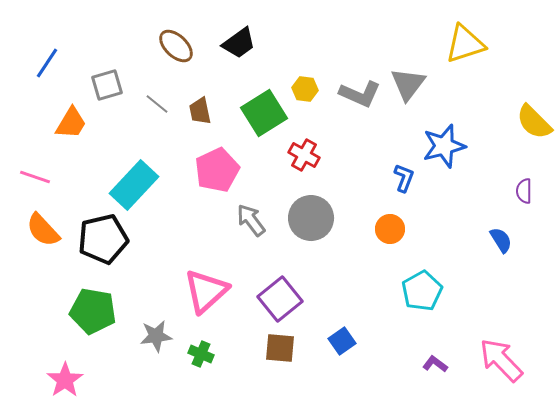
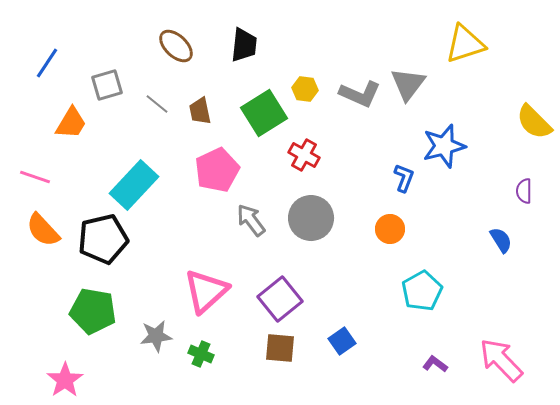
black trapezoid: moved 5 px right, 2 px down; rotated 48 degrees counterclockwise
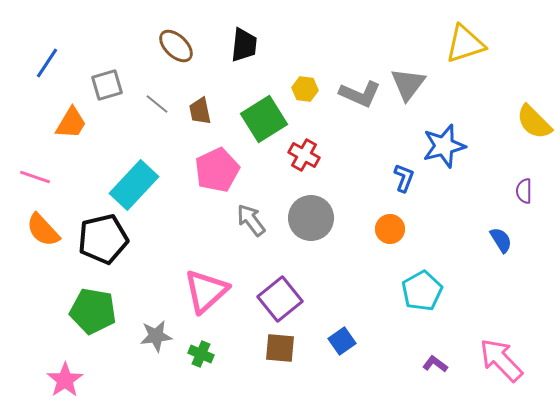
green square: moved 6 px down
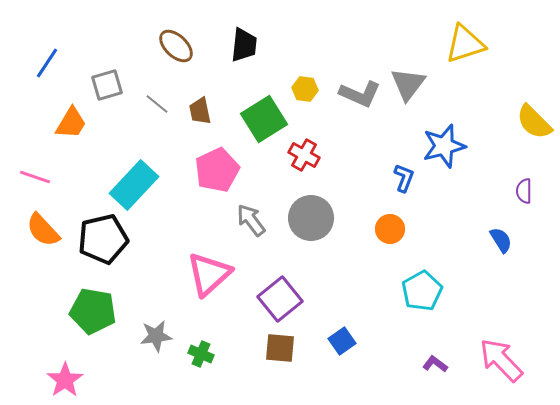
pink triangle: moved 3 px right, 17 px up
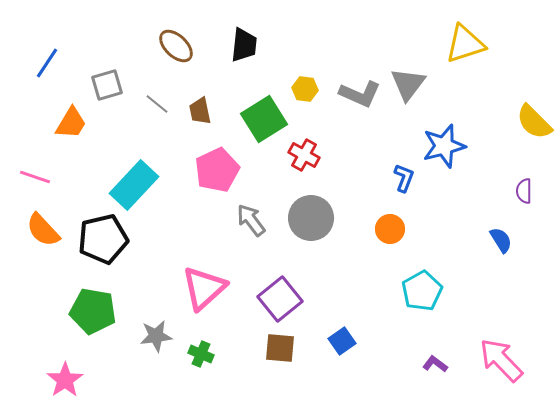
pink triangle: moved 5 px left, 14 px down
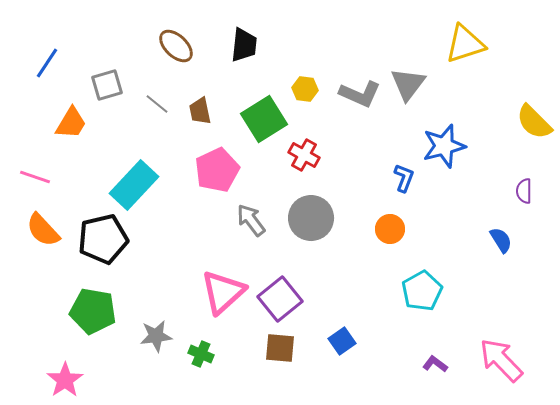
pink triangle: moved 19 px right, 4 px down
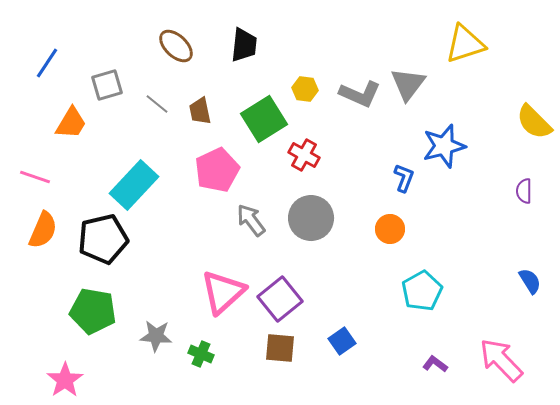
orange semicircle: rotated 114 degrees counterclockwise
blue semicircle: moved 29 px right, 41 px down
gray star: rotated 12 degrees clockwise
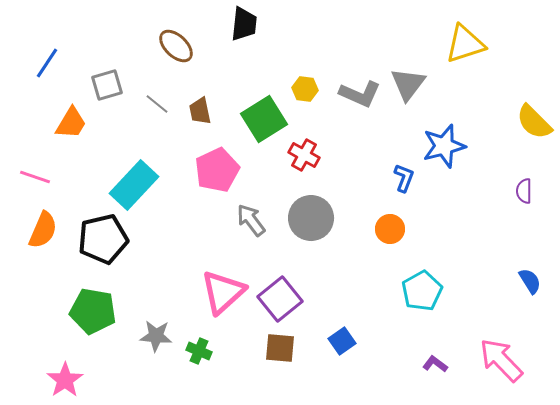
black trapezoid: moved 21 px up
green cross: moved 2 px left, 3 px up
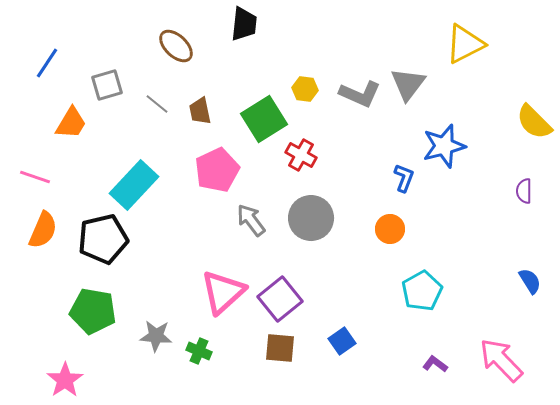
yellow triangle: rotated 9 degrees counterclockwise
red cross: moved 3 px left
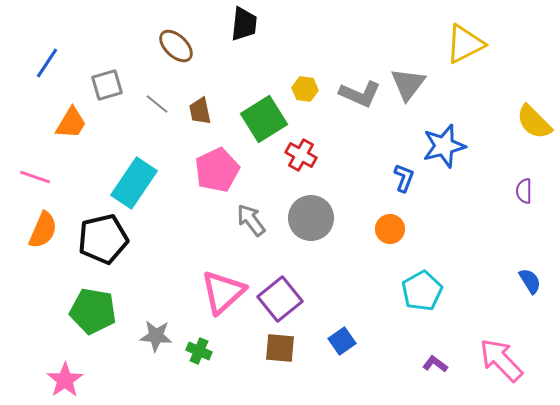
cyan rectangle: moved 2 px up; rotated 9 degrees counterclockwise
